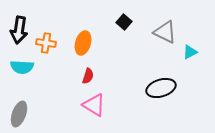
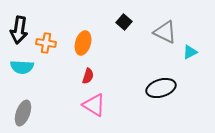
gray ellipse: moved 4 px right, 1 px up
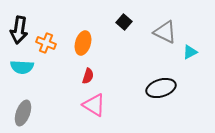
orange cross: rotated 12 degrees clockwise
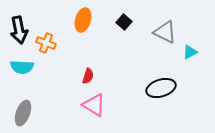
black arrow: rotated 20 degrees counterclockwise
orange ellipse: moved 23 px up
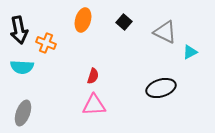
red semicircle: moved 5 px right
pink triangle: rotated 35 degrees counterclockwise
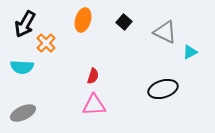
black arrow: moved 6 px right, 6 px up; rotated 40 degrees clockwise
orange cross: rotated 24 degrees clockwise
black ellipse: moved 2 px right, 1 px down
gray ellipse: rotated 45 degrees clockwise
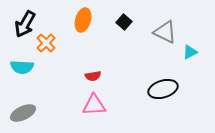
red semicircle: rotated 63 degrees clockwise
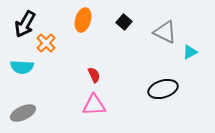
red semicircle: moved 1 px right, 1 px up; rotated 105 degrees counterclockwise
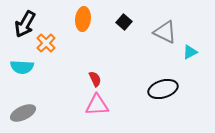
orange ellipse: moved 1 px up; rotated 10 degrees counterclockwise
red semicircle: moved 1 px right, 4 px down
pink triangle: moved 3 px right
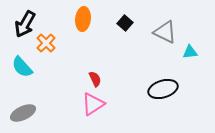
black square: moved 1 px right, 1 px down
cyan triangle: rotated 21 degrees clockwise
cyan semicircle: rotated 45 degrees clockwise
pink triangle: moved 4 px left, 1 px up; rotated 30 degrees counterclockwise
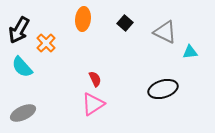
black arrow: moved 6 px left, 6 px down
